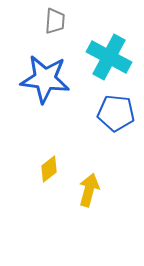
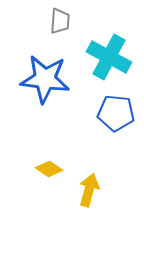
gray trapezoid: moved 5 px right
yellow diamond: rotated 72 degrees clockwise
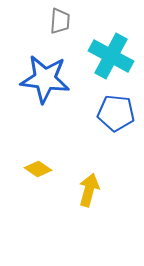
cyan cross: moved 2 px right, 1 px up
yellow diamond: moved 11 px left
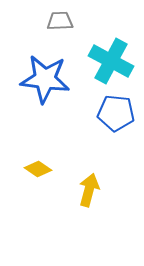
gray trapezoid: rotated 96 degrees counterclockwise
cyan cross: moved 5 px down
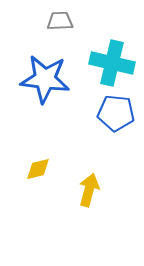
cyan cross: moved 1 px right, 2 px down; rotated 15 degrees counterclockwise
yellow diamond: rotated 48 degrees counterclockwise
